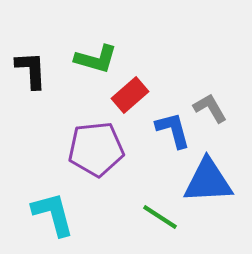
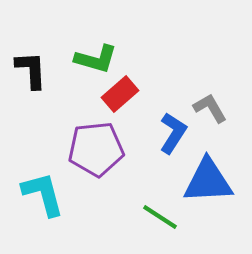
red rectangle: moved 10 px left, 1 px up
blue L-shape: moved 3 px down; rotated 48 degrees clockwise
cyan L-shape: moved 10 px left, 20 px up
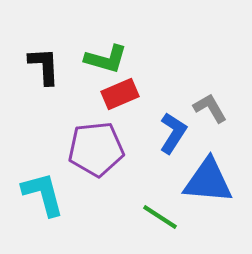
green L-shape: moved 10 px right
black L-shape: moved 13 px right, 4 px up
red rectangle: rotated 18 degrees clockwise
blue triangle: rotated 8 degrees clockwise
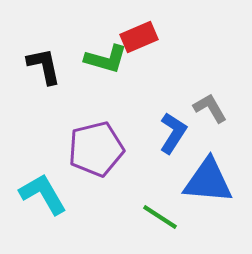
black L-shape: rotated 9 degrees counterclockwise
red rectangle: moved 19 px right, 57 px up
purple pentagon: rotated 8 degrees counterclockwise
cyan L-shape: rotated 15 degrees counterclockwise
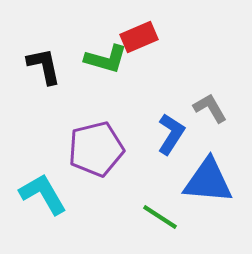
blue L-shape: moved 2 px left, 1 px down
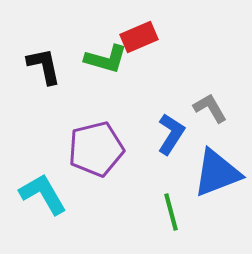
blue triangle: moved 9 px right, 8 px up; rotated 26 degrees counterclockwise
green line: moved 11 px right, 5 px up; rotated 42 degrees clockwise
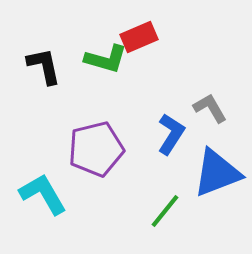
green line: moved 6 px left, 1 px up; rotated 54 degrees clockwise
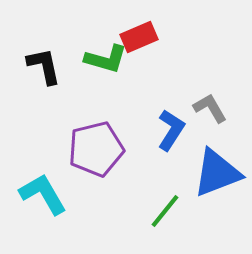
blue L-shape: moved 4 px up
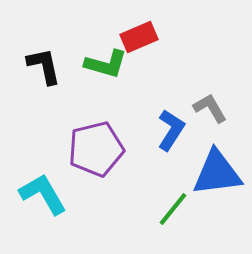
green L-shape: moved 5 px down
blue triangle: rotated 14 degrees clockwise
green line: moved 8 px right, 2 px up
